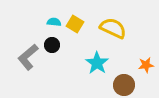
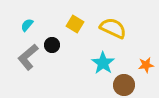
cyan semicircle: moved 27 px left, 3 px down; rotated 56 degrees counterclockwise
cyan star: moved 6 px right
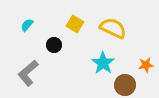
black circle: moved 2 px right
gray L-shape: moved 16 px down
brown circle: moved 1 px right
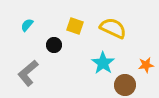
yellow square: moved 2 px down; rotated 12 degrees counterclockwise
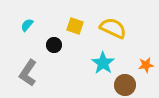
gray L-shape: rotated 16 degrees counterclockwise
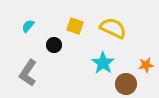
cyan semicircle: moved 1 px right, 1 px down
brown circle: moved 1 px right, 1 px up
